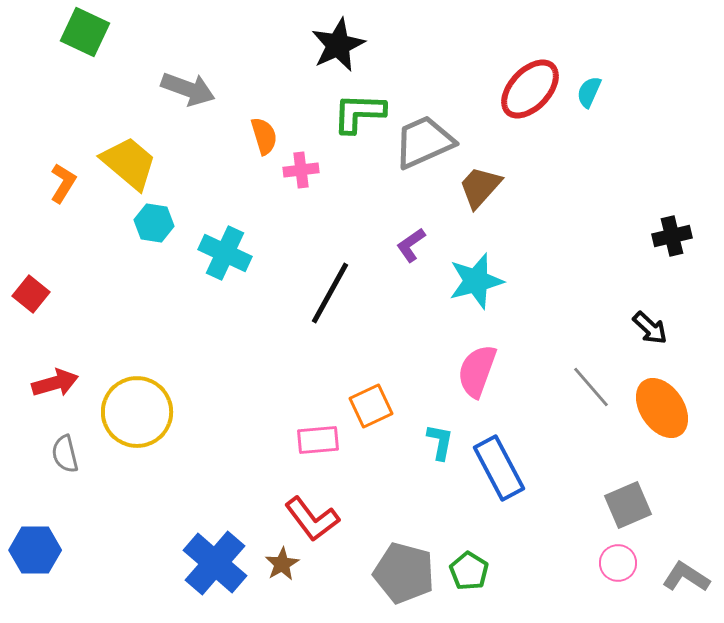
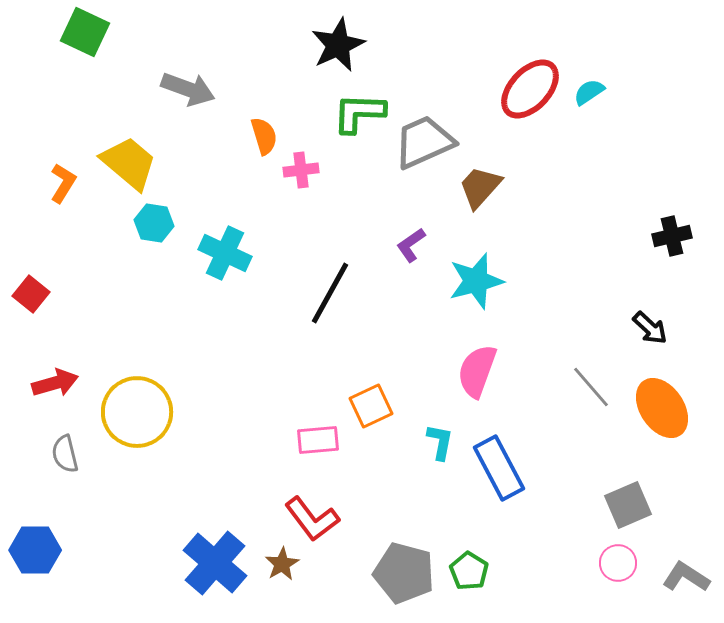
cyan semicircle: rotated 32 degrees clockwise
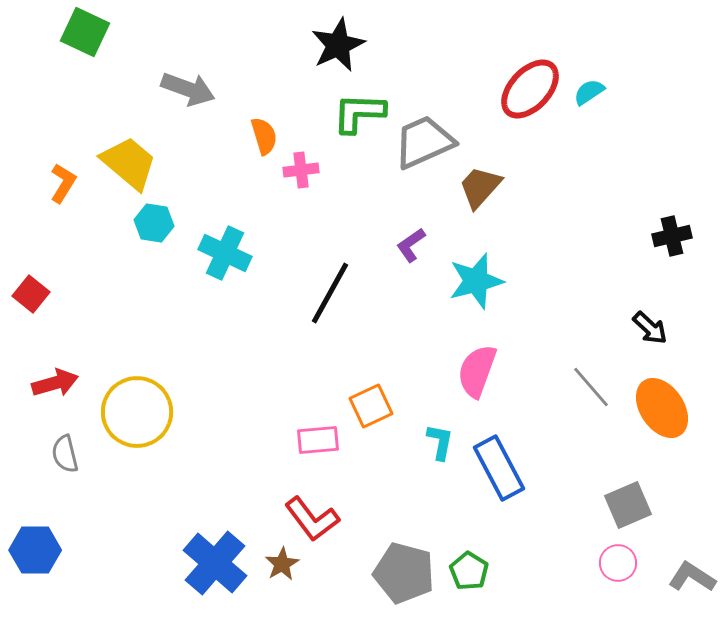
gray L-shape: moved 6 px right
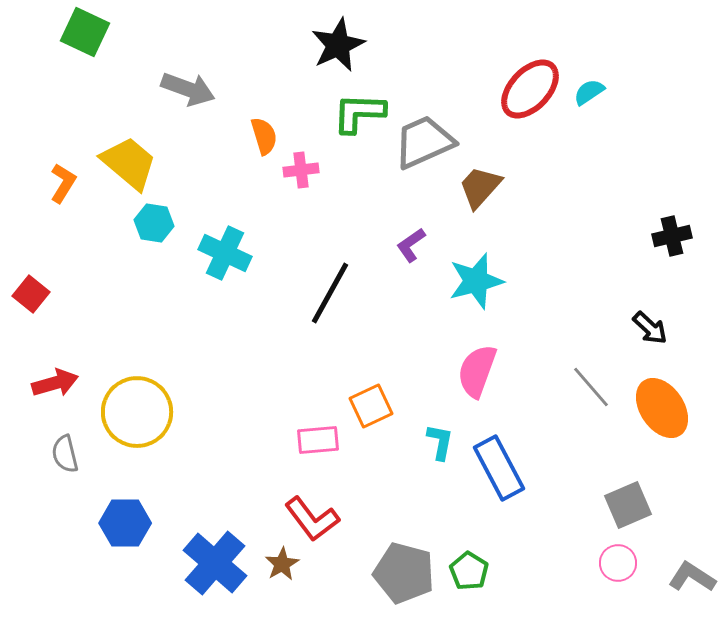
blue hexagon: moved 90 px right, 27 px up
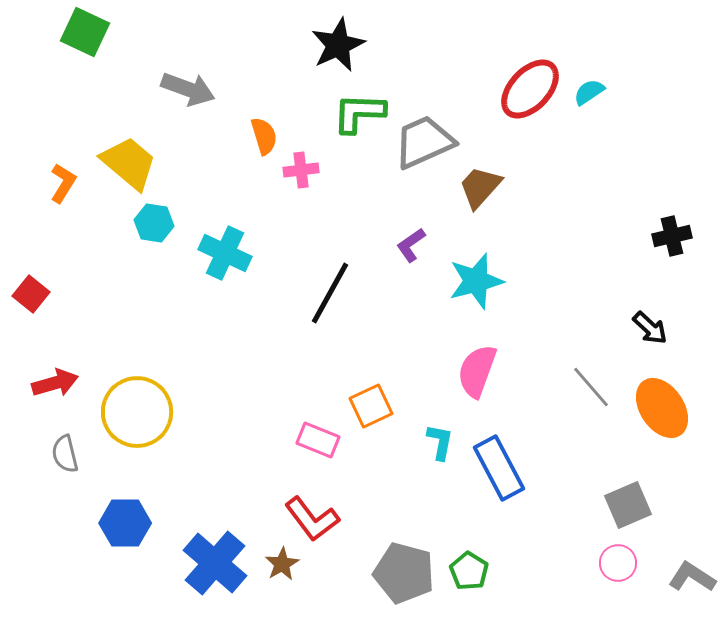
pink rectangle: rotated 27 degrees clockwise
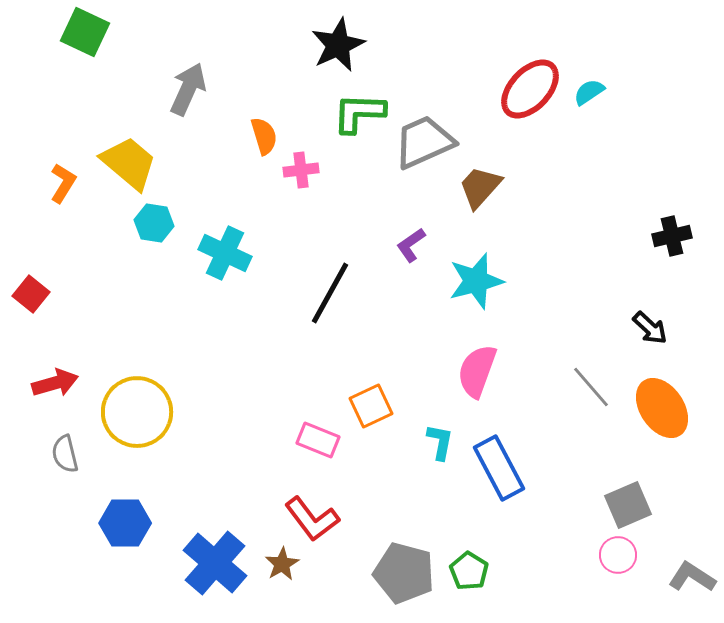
gray arrow: rotated 86 degrees counterclockwise
pink circle: moved 8 px up
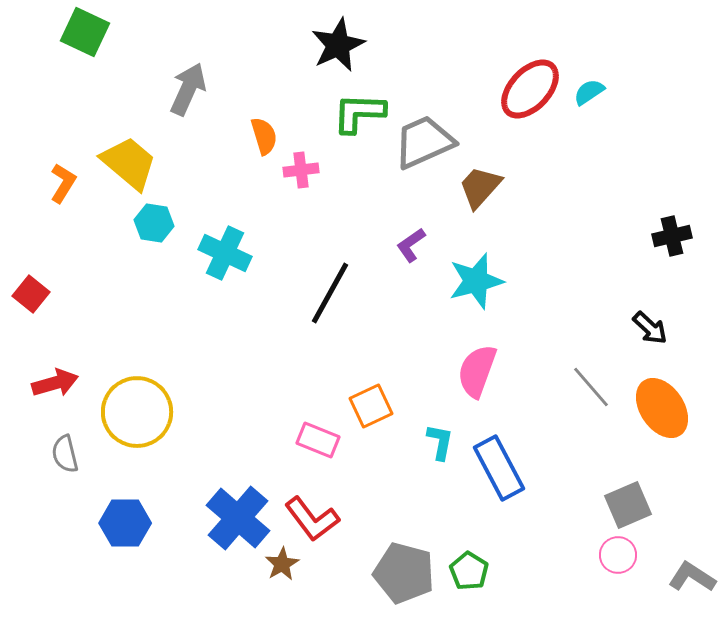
blue cross: moved 23 px right, 45 px up
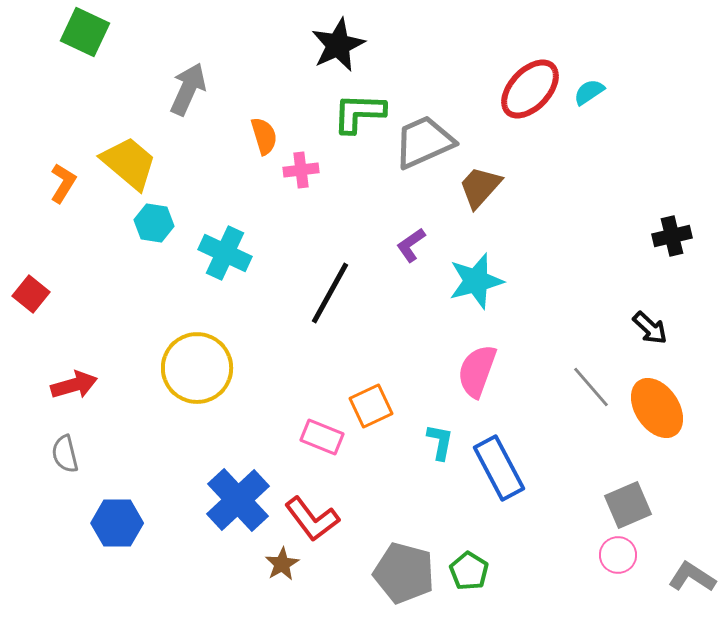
red arrow: moved 19 px right, 2 px down
orange ellipse: moved 5 px left
yellow circle: moved 60 px right, 44 px up
pink rectangle: moved 4 px right, 3 px up
blue cross: moved 18 px up; rotated 6 degrees clockwise
blue hexagon: moved 8 px left
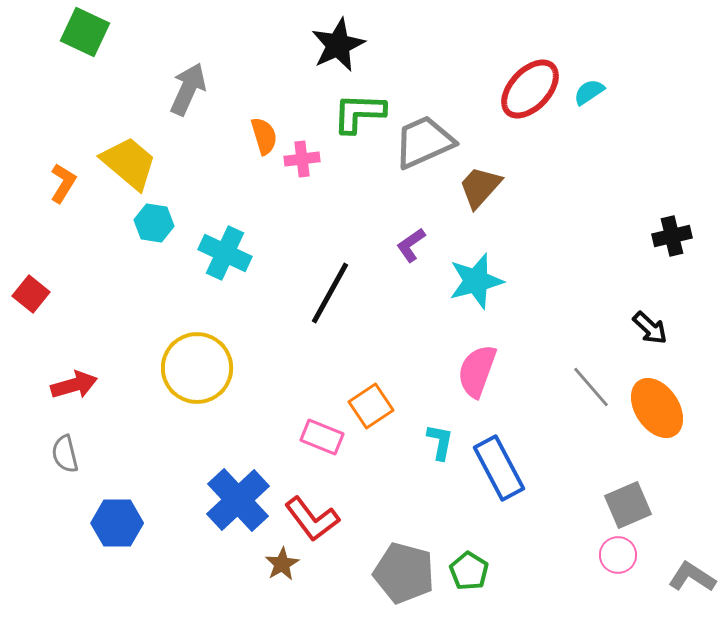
pink cross: moved 1 px right, 11 px up
orange square: rotated 9 degrees counterclockwise
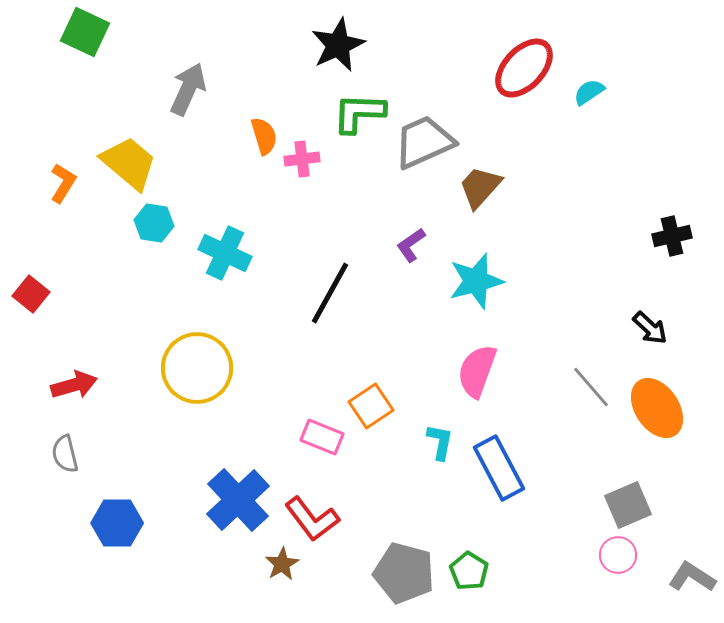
red ellipse: moved 6 px left, 21 px up
